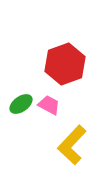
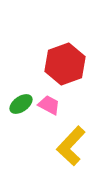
yellow L-shape: moved 1 px left, 1 px down
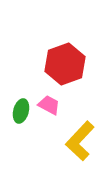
green ellipse: moved 7 px down; rotated 40 degrees counterclockwise
yellow L-shape: moved 9 px right, 5 px up
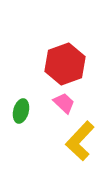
pink trapezoid: moved 15 px right, 2 px up; rotated 15 degrees clockwise
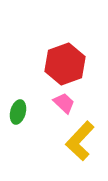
green ellipse: moved 3 px left, 1 px down
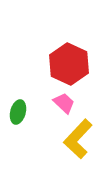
red hexagon: moved 4 px right; rotated 15 degrees counterclockwise
yellow L-shape: moved 2 px left, 2 px up
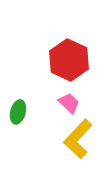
red hexagon: moved 4 px up
pink trapezoid: moved 5 px right
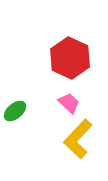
red hexagon: moved 1 px right, 2 px up
green ellipse: moved 3 px left, 1 px up; rotated 35 degrees clockwise
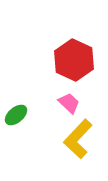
red hexagon: moved 4 px right, 2 px down
green ellipse: moved 1 px right, 4 px down
